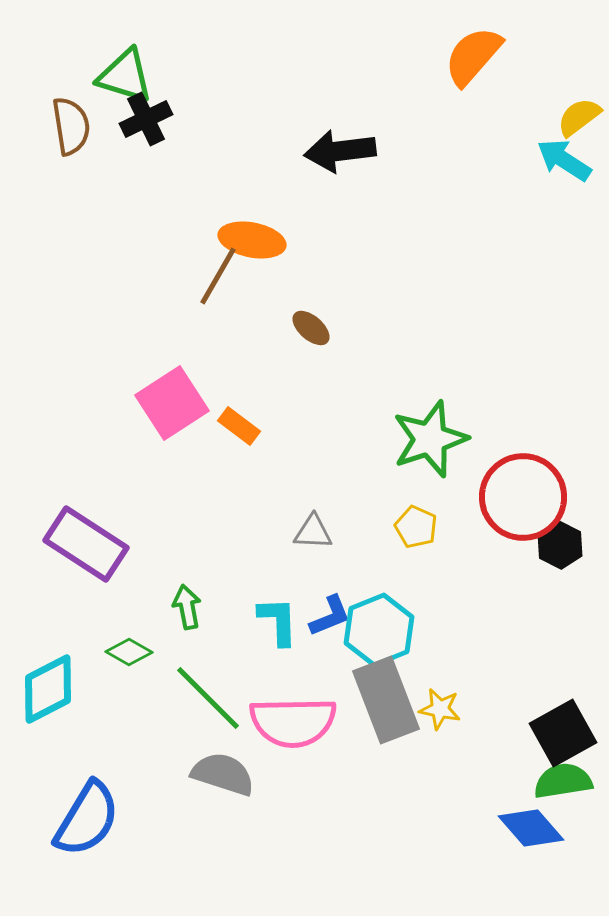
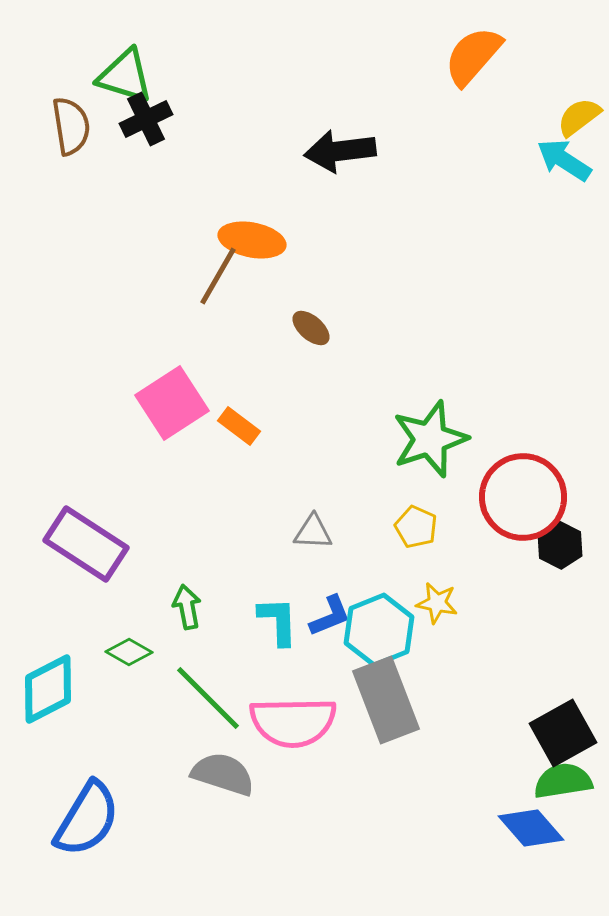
yellow star: moved 3 px left, 106 px up
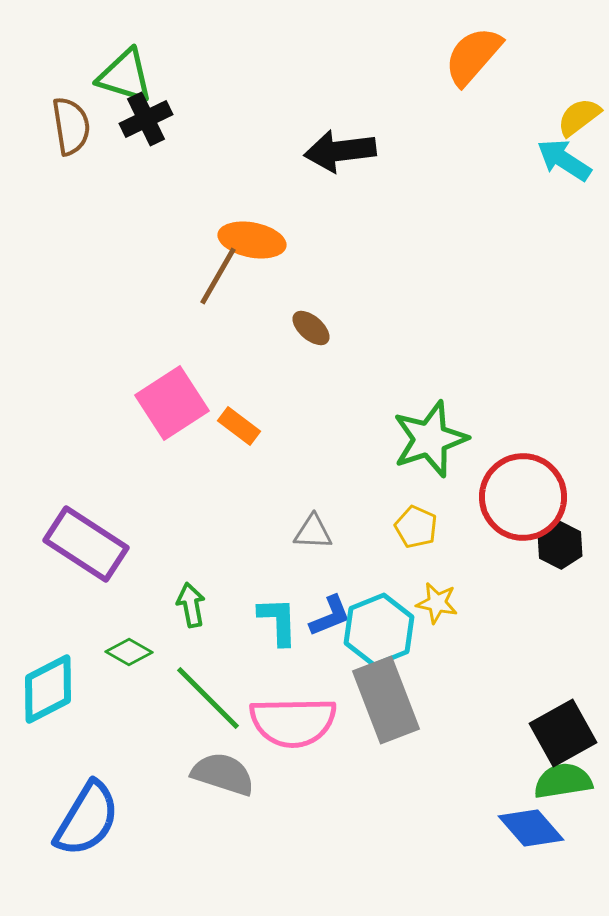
green arrow: moved 4 px right, 2 px up
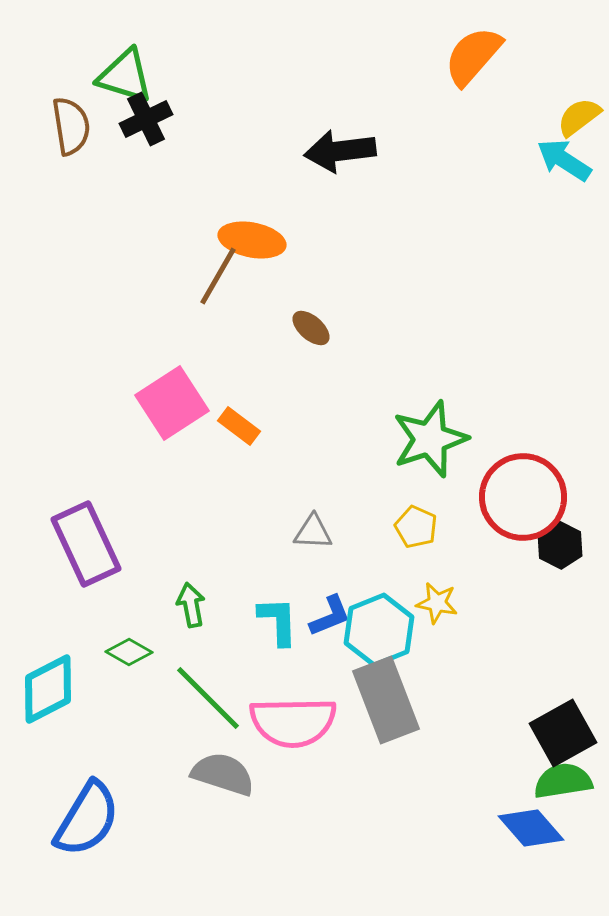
purple rectangle: rotated 32 degrees clockwise
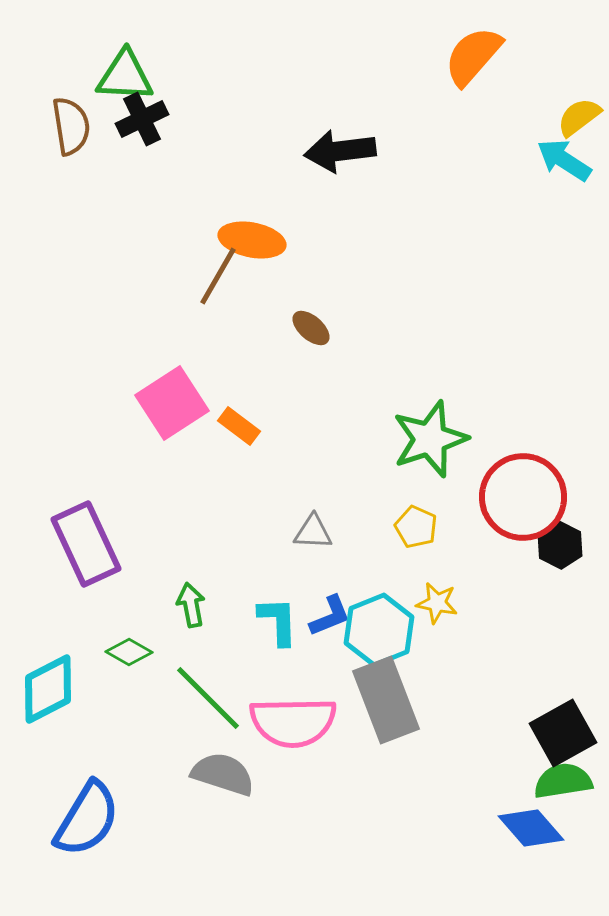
green triangle: rotated 14 degrees counterclockwise
black cross: moved 4 px left
